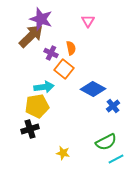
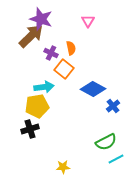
yellow star: moved 14 px down; rotated 16 degrees counterclockwise
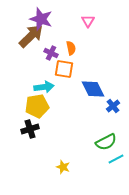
orange square: rotated 30 degrees counterclockwise
blue diamond: rotated 35 degrees clockwise
yellow star: rotated 24 degrees clockwise
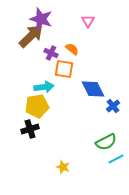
orange semicircle: moved 1 px right, 1 px down; rotated 40 degrees counterclockwise
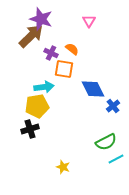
pink triangle: moved 1 px right
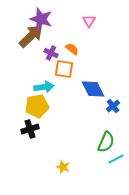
green semicircle: rotated 40 degrees counterclockwise
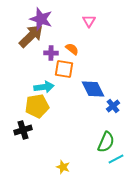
purple cross: rotated 24 degrees counterclockwise
black cross: moved 7 px left, 1 px down
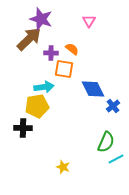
brown arrow: moved 2 px left, 3 px down
black cross: moved 2 px up; rotated 18 degrees clockwise
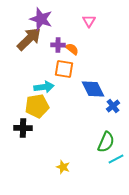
purple cross: moved 7 px right, 8 px up
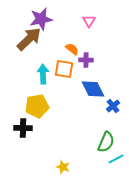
purple star: rotated 30 degrees counterclockwise
purple cross: moved 28 px right, 15 px down
cyan arrow: moved 1 px left, 13 px up; rotated 84 degrees counterclockwise
